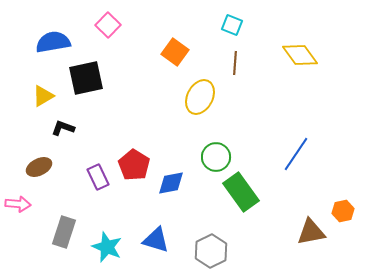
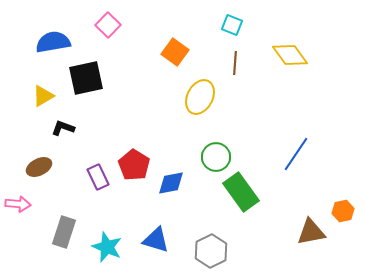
yellow diamond: moved 10 px left
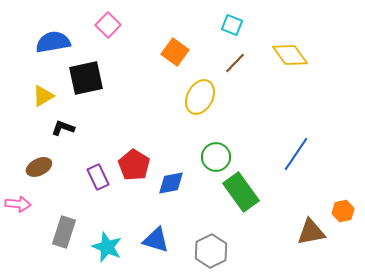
brown line: rotated 40 degrees clockwise
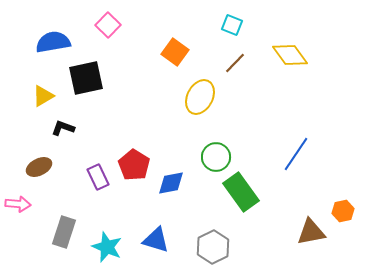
gray hexagon: moved 2 px right, 4 px up
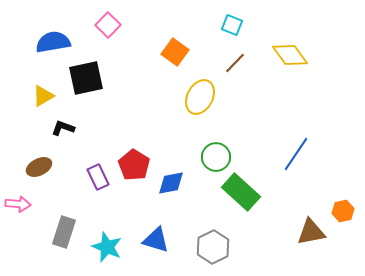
green rectangle: rotated 12 degrees counterclockwise
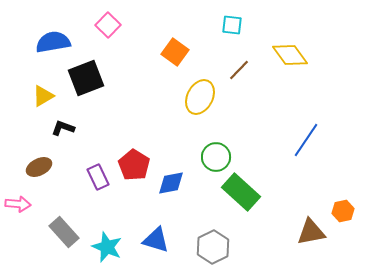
cyan square: rotated 15 degrees counterclockwise
brown line: moved 4 px right, 7 px down
black square: rotated 9 degrees counterclockwise
blue line: moved 10 px right, 14 px up
gray rectangle: rotated 60 degrees counterclockwise
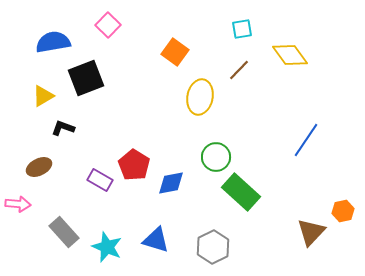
cyan square: moved 10 px right, 4 px down; rotated 15 degrees counterclockwise
yellow ellipse: rotated 16 degrees counterclockwise
purple rectangle: moved 2 px right, 3 px down; rotated 35 degrees counterclockwise
brown triangle: rotated 36 degrees counterclockwise
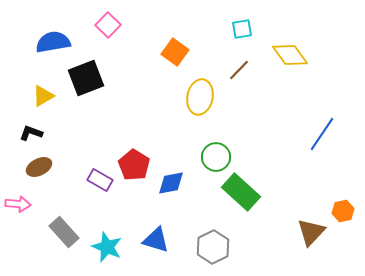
black L-shape: moved 32 px left, 5 px down
blue line: moved 16 px right, 6 px up
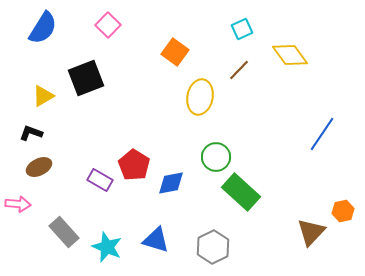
cyan square: rotated 15 degrees counterclockwise
blue semicircle: moved 10 px left, 14 px up; rotated 132 degrees clockwise
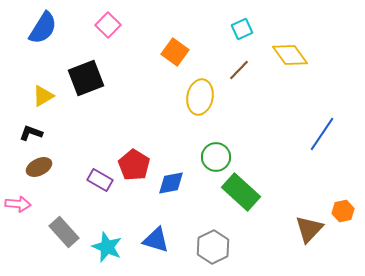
brown triangle: moved 2 px left, 3 px up
